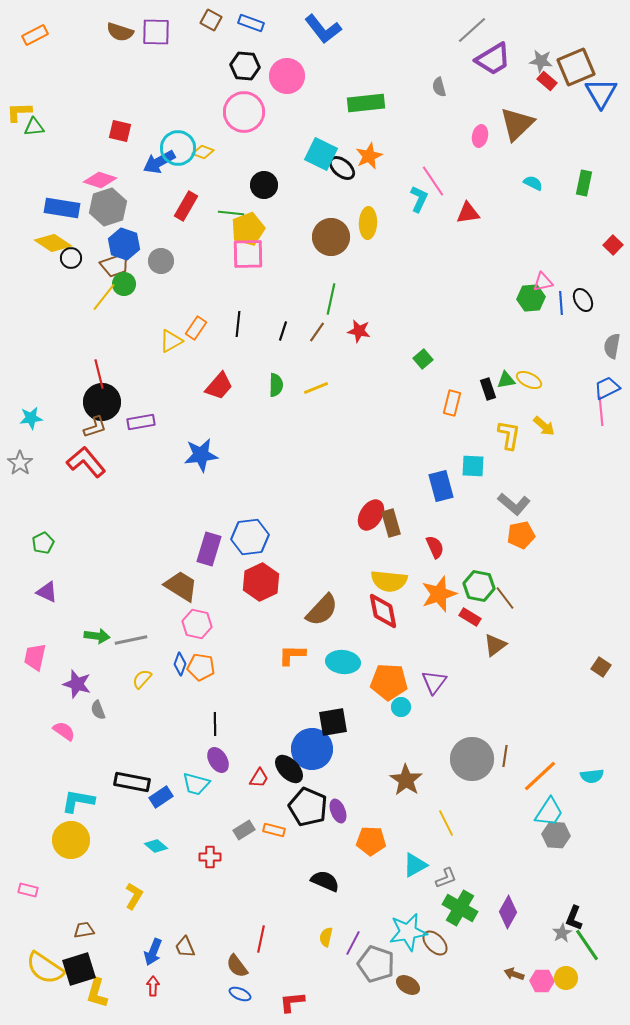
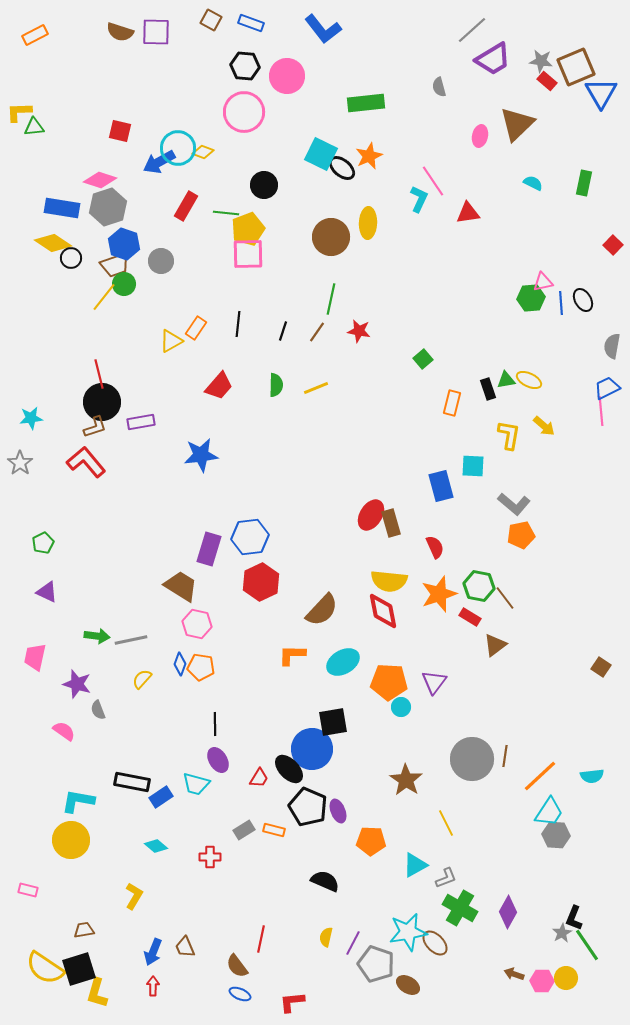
green line at (231, 213): moved 5 px left
cyan ellipse at (343, 662): rotated 36 degrees counterclockwise
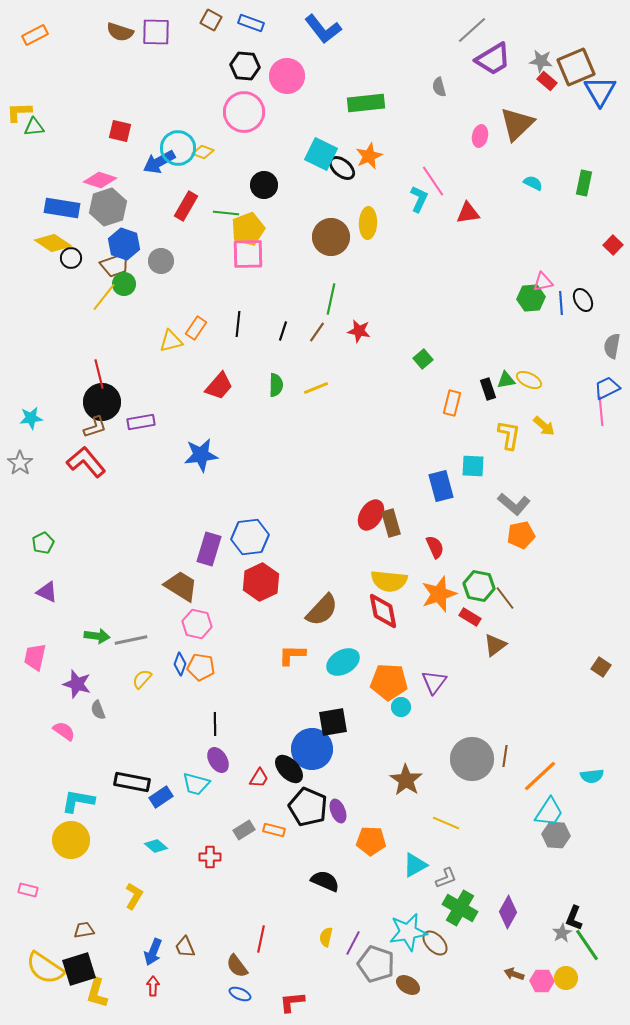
blue triangle at (601, 93): moved 1 px left, 2 px up
yellow triangle at (171, 341): rotated 15 degrees clockwise
yellow line at (446, 823): rotated 40 degrees counterclockwise
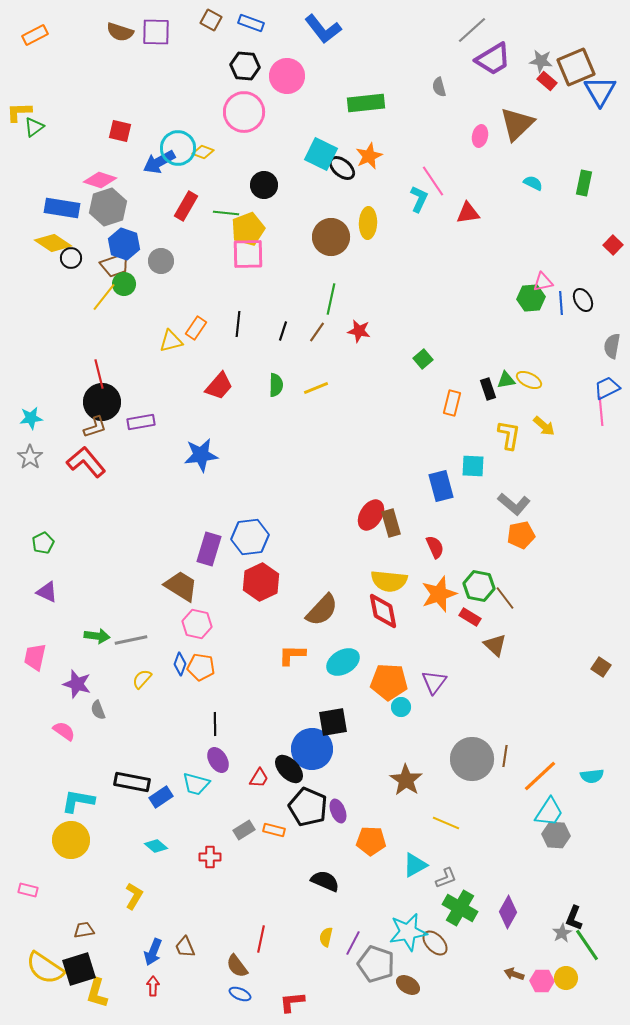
green triangle at (34, 127): rotated 30 degrees counterclockwise
gray star at (20, 463): moved 10 px right, 6 px up
brown triangle at (495, 645): rotated 40 degrees counterclockwise
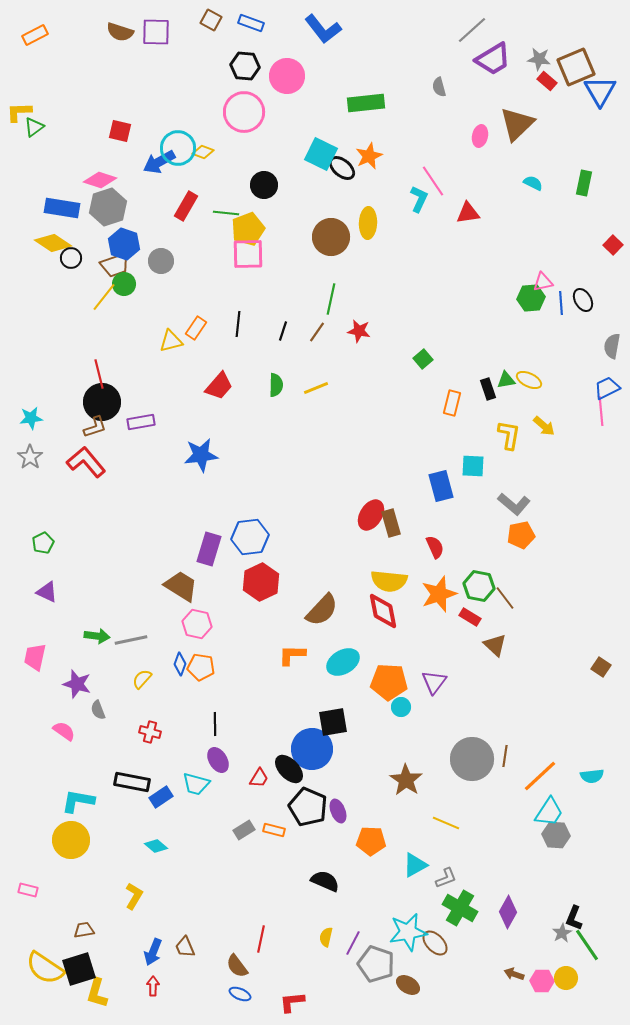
gray star at (541, 61): moved 2 px left, 2 px up
red cross at (210, 857): moved 60 px left, 125 px up; rotated 15 degrees clockwise
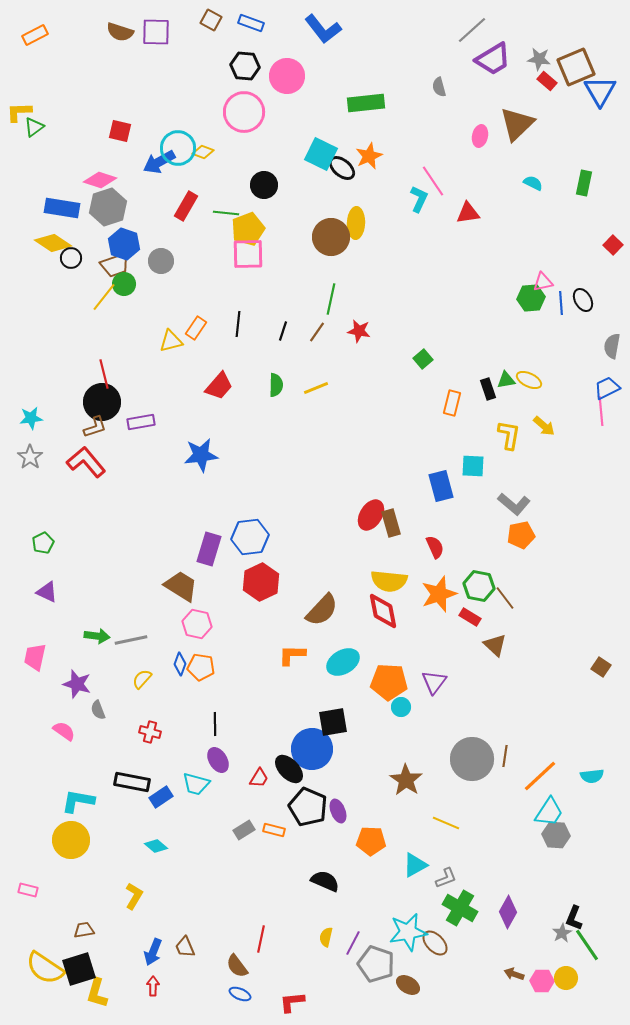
yellow ellipse at (368, 223): moved 12 px left
red line at (99, 374): moved 5 px right
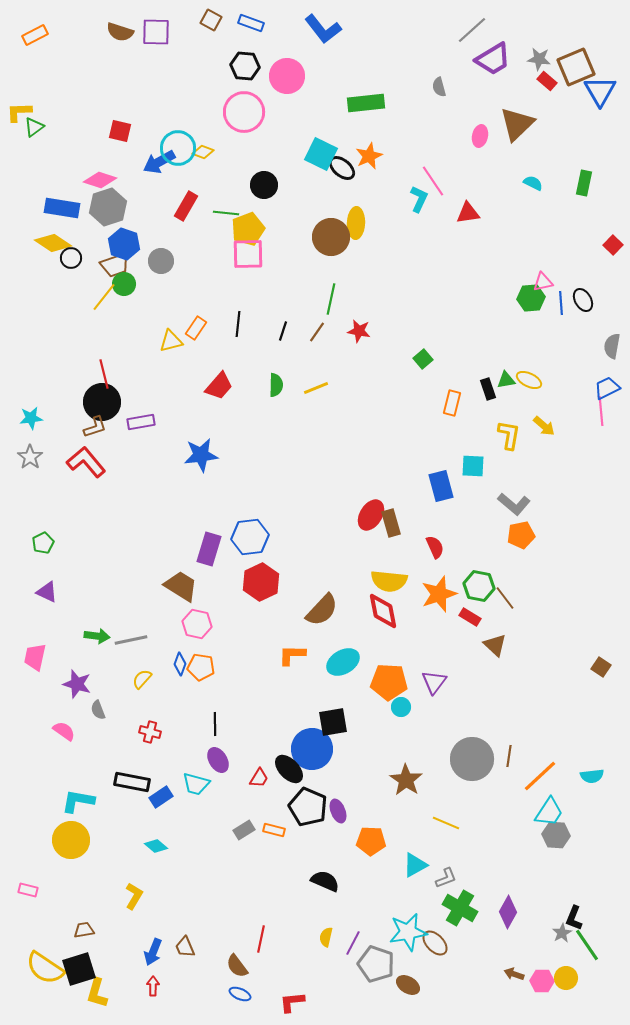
brown line at (505, 756): moved 4 px right
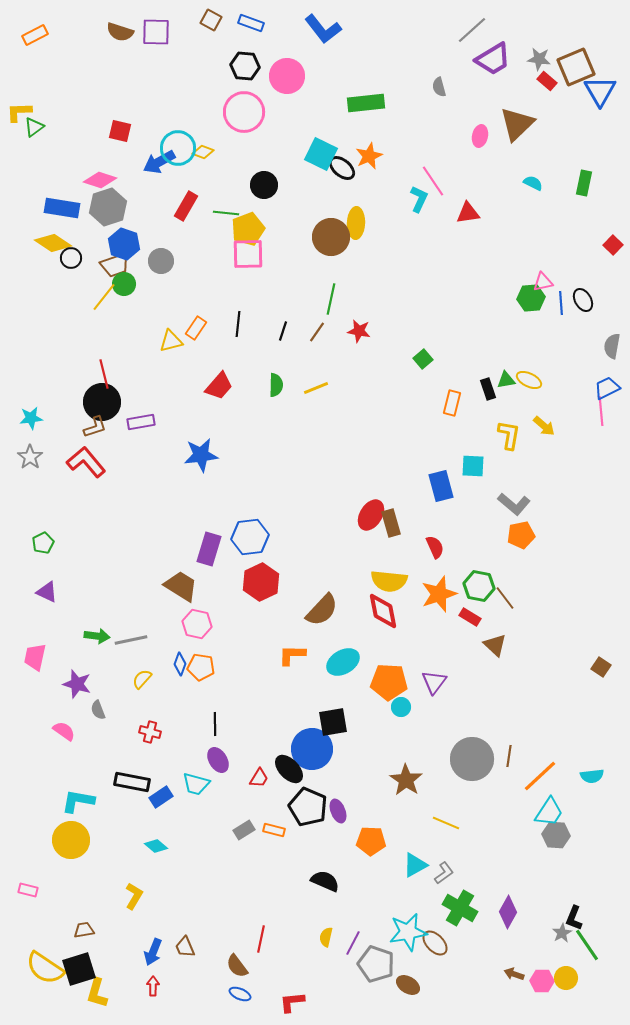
gray L-shape at (446, 878): moved 2 px left, 5 px up; rotated 15 degrees counterclockwise
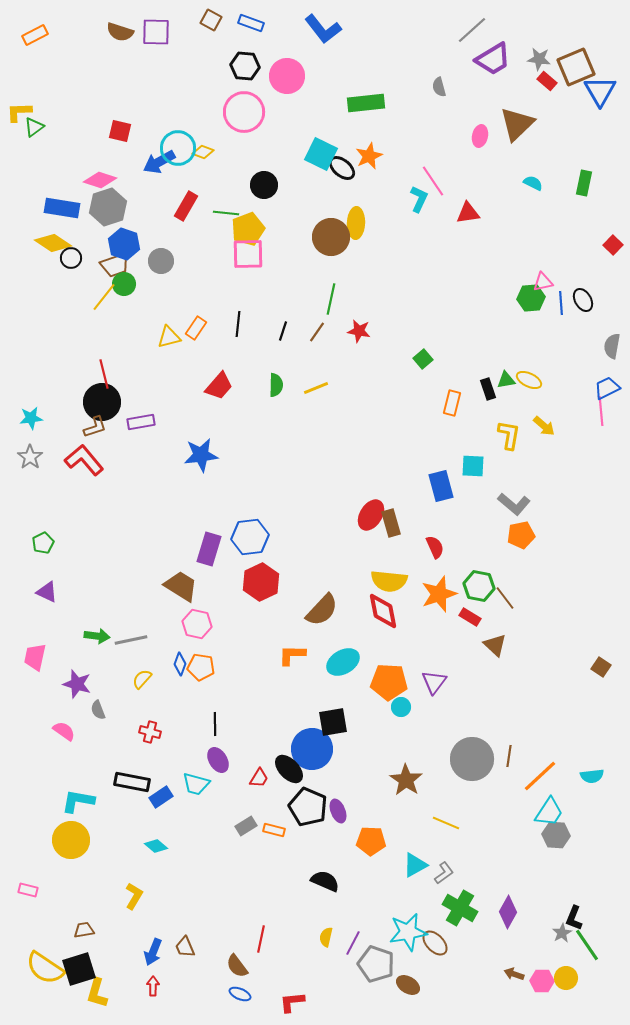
yellow triangle at (171, 341): moved 2 px left, 4 px up
red L-shape at (86, 462): moved 2 px left, 2 px up
gray rectangle at (244, 830): moved 2 px right, 4 px up
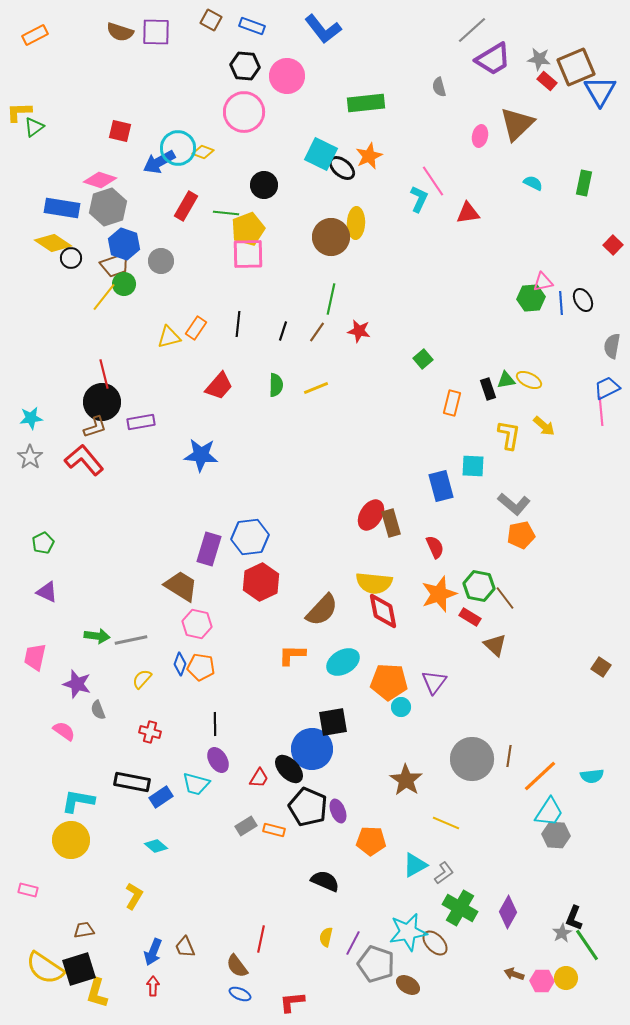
blue rectangle at (251, 23): moved 1 px right, 3 px down
blue star at (201, 455): rotated 12 degrees clockwise
yellow semicircle at (389, 581): moved 15 px left, 2 px down
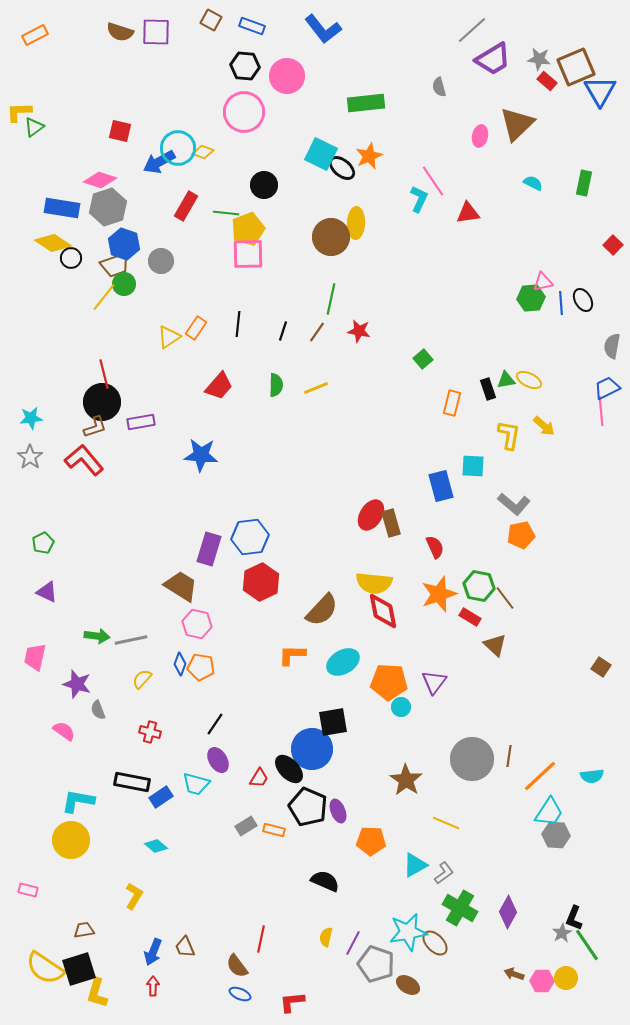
yellow triangle at (169, 337): rotated 20 degrees counterclockwise
black line at (215, 724): rotated 35 degrees clockwise
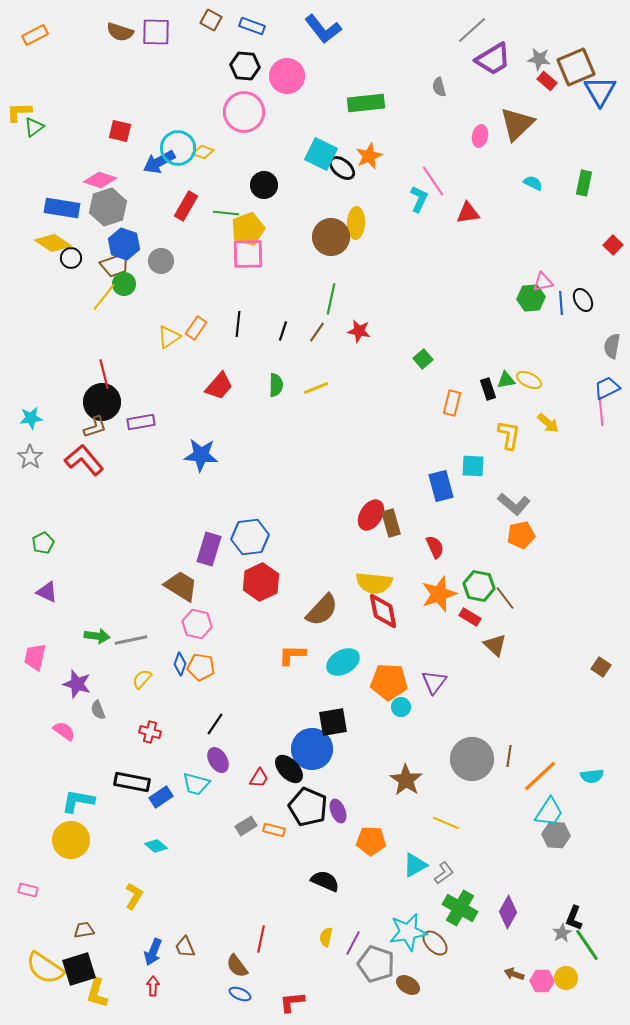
yellow arrow at (544, 426): moved 4 px right, 3 px up
